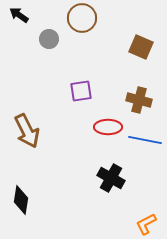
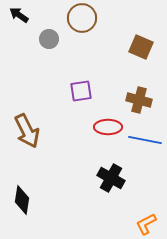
black diamond: moved 1 px right
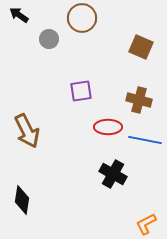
black cross: moved 2 px right, 4 px up
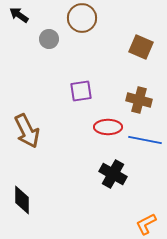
black diamond: rotated 8 degrees counterclockwise
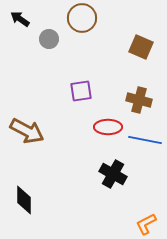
black arrow: moved 1 px right, 4 px down
brown arrow: rotated 36 degrees counterclockwise
black diamond: moved 2 px right
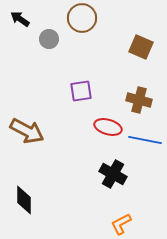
red ellipse: rotated 16 degrees clockwise
orange L-shape: moved 25 px left
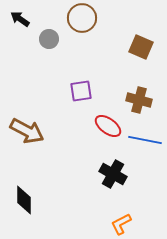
red ellipse: moved 1 px up; rotated 20 degrees clockwise
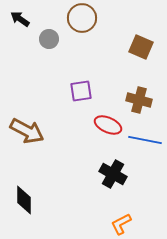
red ellipse: moved 1 px up; rotated 12 degrees counterclockwise
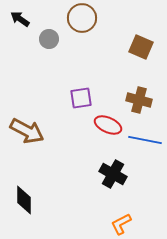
purple square: moved 7 px down
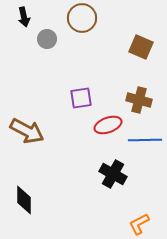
black arrow: moved 4 px right, 2 px up; rotated 138 degrees counterclockwise
gray circle: moved 2 px left
red ellipse: rotated 44 degrees counterclockwise
blue line: rotated 12 degrees counterclockwise
orange L-shape: moved 18 px right
